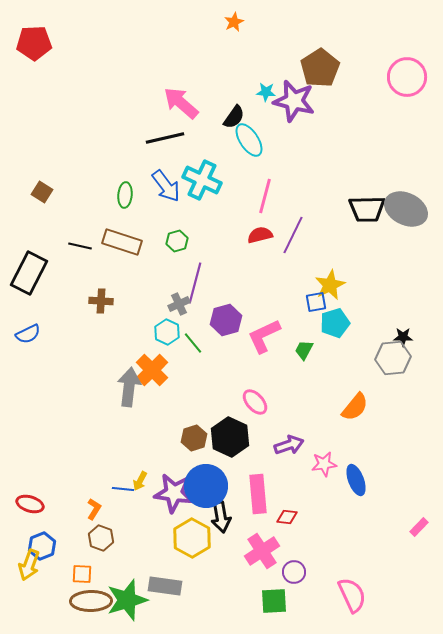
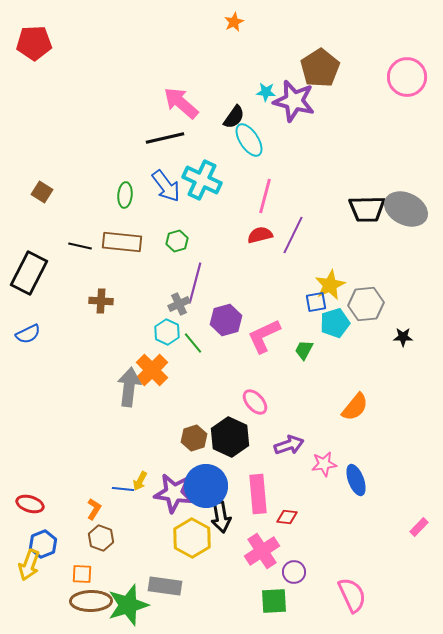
brown rectangle at (122, 242): rotated 12 degrees counterclockwise
gray hexagon at (393, 358): moved 27 px left, 54 px up
blue hexagon at (42, 546): moved 1 px right, 2 px up
green star at (127, 600): moved 1 px right, 5 px down
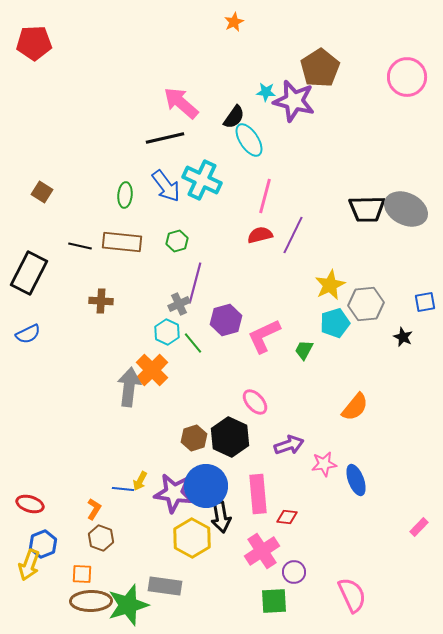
blue square at (316, 302): moved 109 px right
black star at (403, 337): rotated 24 degrees clockwise
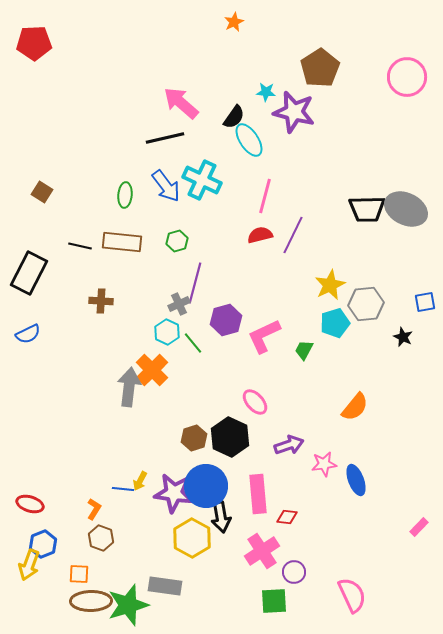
purple star at (294, 101): moved 11 px down
orange square at (82, 574): moved 3 px left
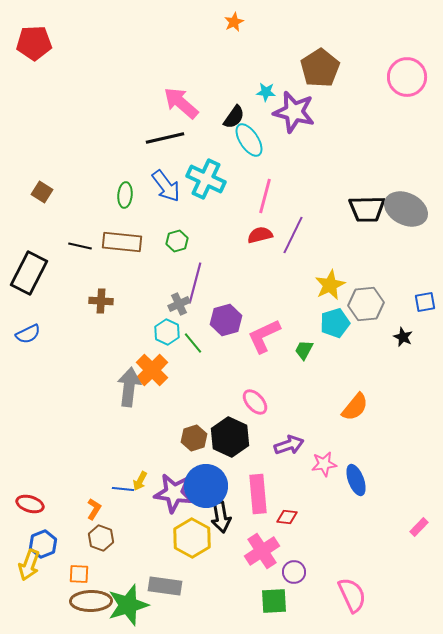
cyan cross at (202, 180): moved 4 px right, 1 px up
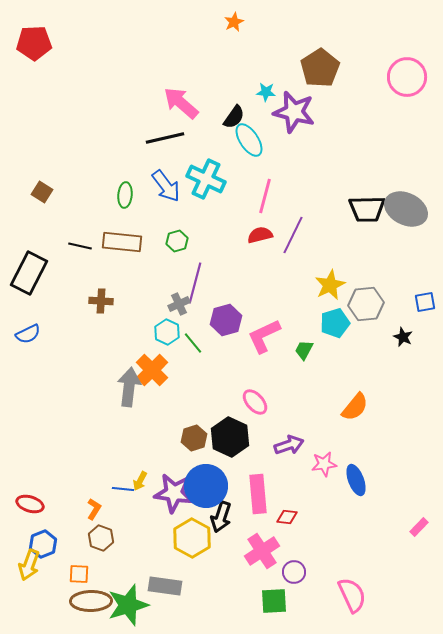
black arrow at (221, 517): rotated 28 degrees clockwise
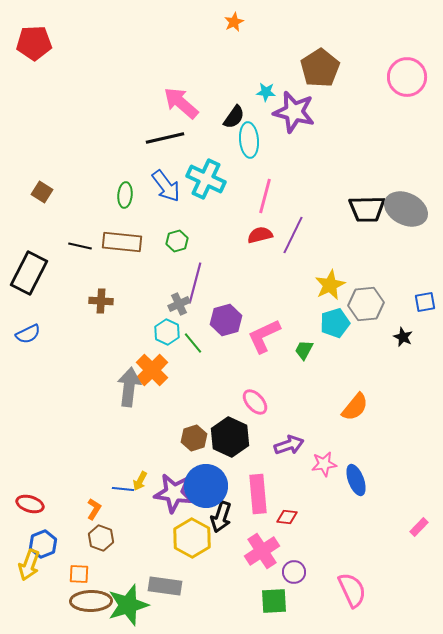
cyan ellipse at (249, 140): rotated 28 degrees clockwise
pink semicircle at (352, 595): moved 5 px up
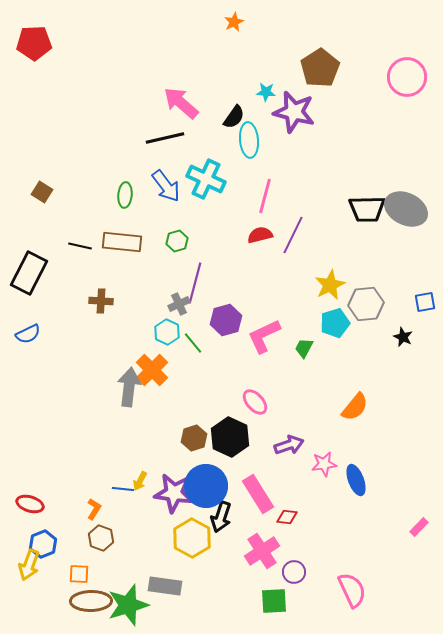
green trapezoid at (304, 350): moved 2 px up
pink rectangle at (258, 494): rotated 27 degrees counterclockwise
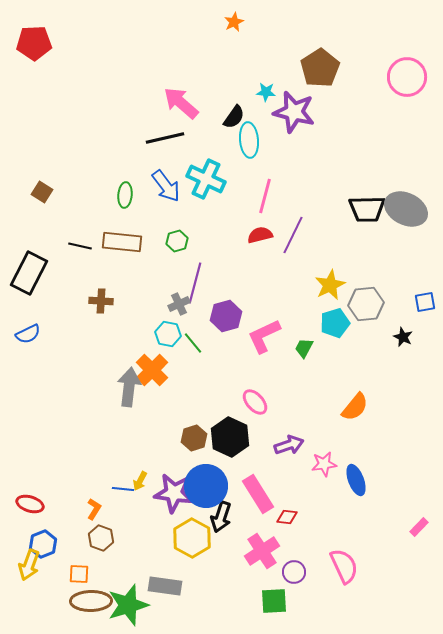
purple hexagon at (226, 320): moved 4 px up
cyan hexagon at (167, 332): moved 1 px right, 2 px down; rotated 15 degrees counterclockwise
pink semicircle at (352, 590): moved 8 px left, 24 px up
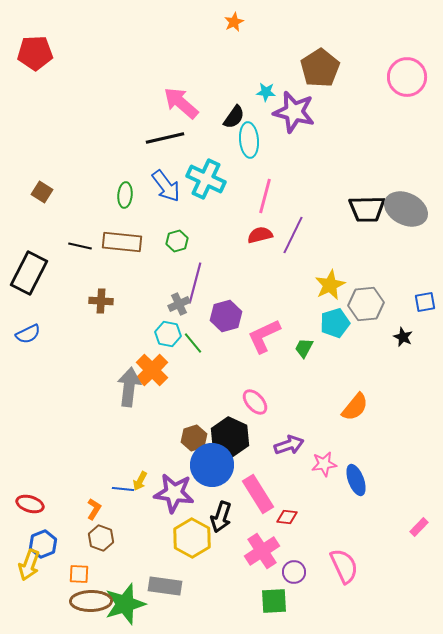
red pentagon at (34, 43): moved 1 px right, 10 px down
blue circle at (206, 486): moved 6 px right, 21 px up
green star at (128, 605): moved 3 px left, 1 px up
